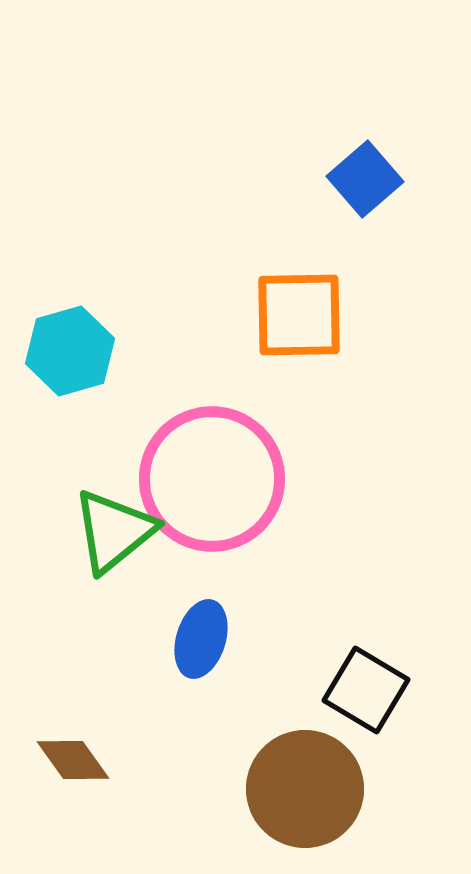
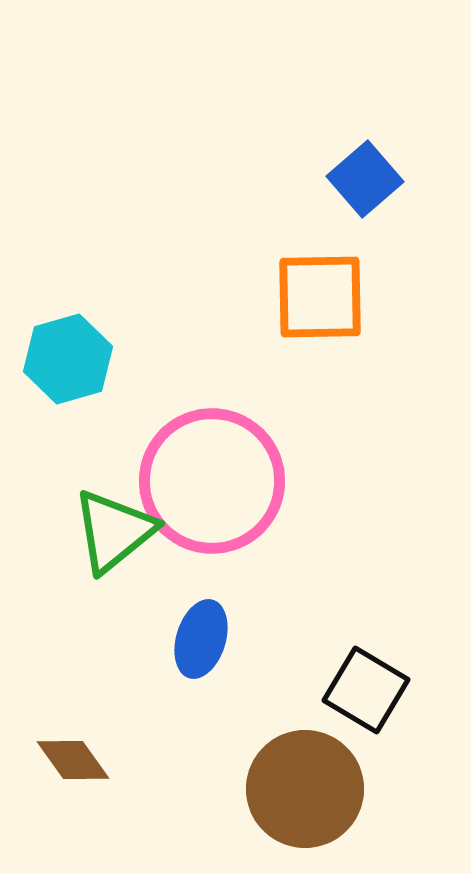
orange square: moved 21 px right, 18 px up
cyan hexagon: moved 2 px left, 8 px down
pink circle: moved 2 px down
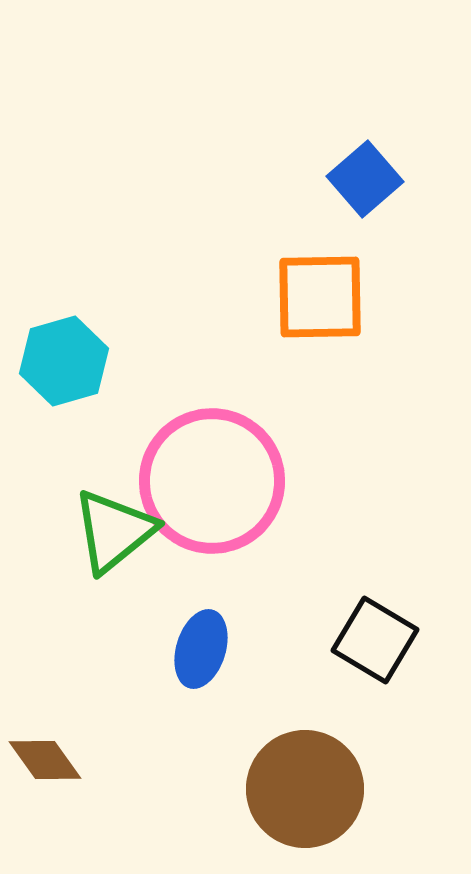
cyan hexagon: moved 4 px left, 2 px down
blue ellipse: moved 10 px down
black square: moved 9 px right, 50 px up
brown diamond: moved 28 px left
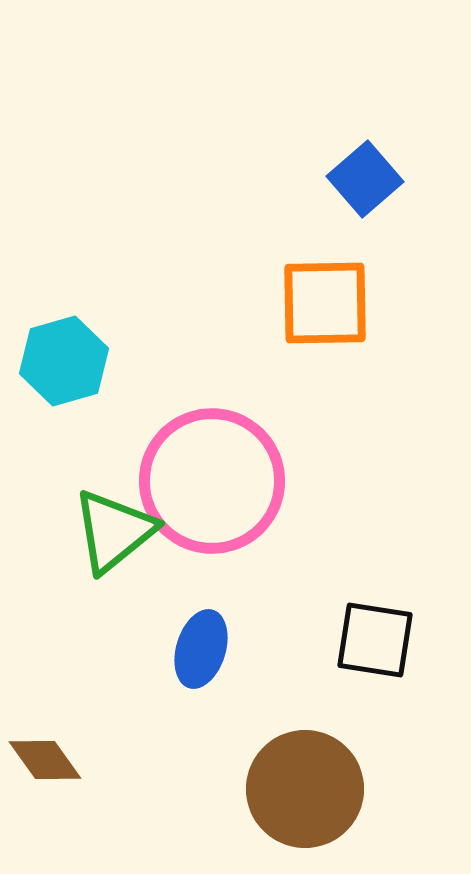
orange square: moved 5 px right, 6 px down
black square: rotated 22 degrees counterclockwise
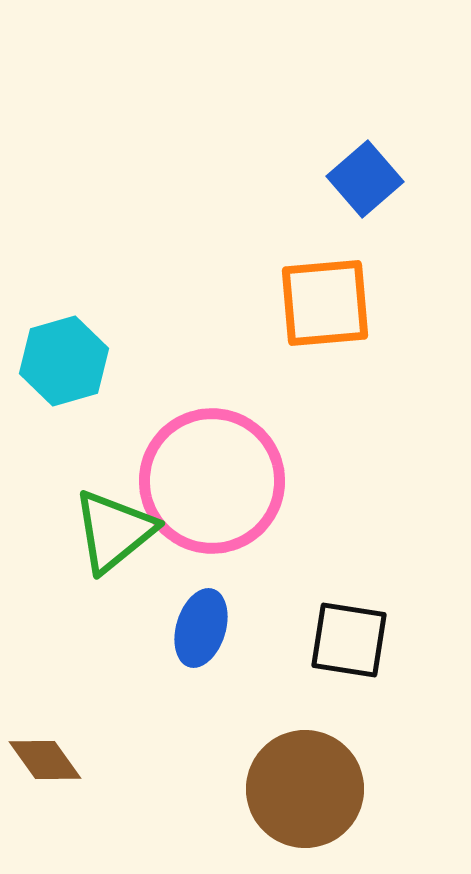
orange square: rotated 4 degrees counterclockwise
black square: moved 26 px left
blue ellipse: moved 21 px up
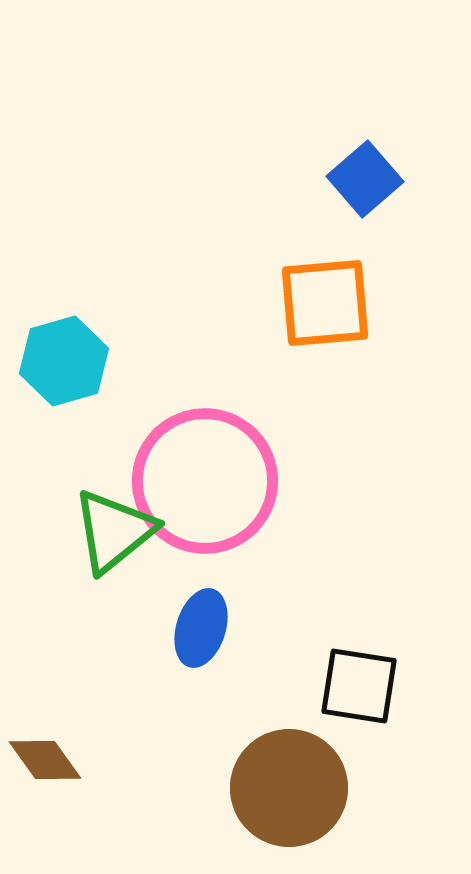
pink circle: moved 7 px left
black square: moved 10 px right, 46 px down
brown circle: moved 16 px left, 1 px up
